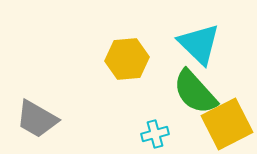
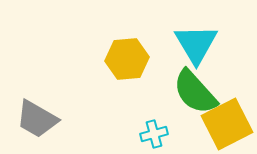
cyan triangle: moved 3 px left; rotated 15 degrees clockwise
cyan cross: moved 1 px left
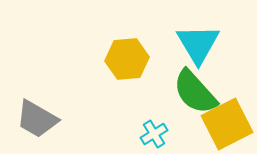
cyan triangle: moved 2 px right
cyan cross: rotated 16 degrees counterclockwise
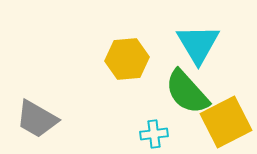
green semicircle: moved 8 px left
yellow square: moved 1 px left, 2 px up
cyan cross: rotated 24 degrees clockwise
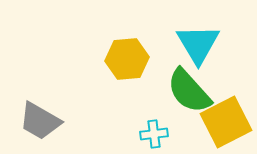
green semicircle: moved 2 px right, 1 px up
gray trapezoid: moved 3 px right, 2 px down
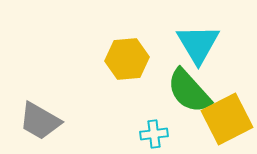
yellow square: moved 1 px right, 3 px up
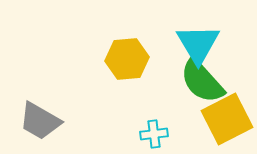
green semicircle: moved 13 px right, 10 px up
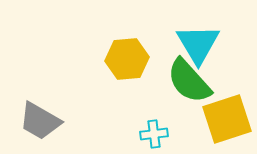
green semicircle: moved 13 px left
yellow square: rotated 9 degrees clockwise
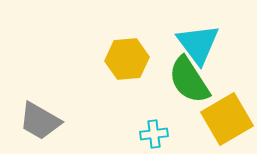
cyan triangle: rotated 6 degrees counterclockwise
green semicircle: moved 1 px up; rotated 9 degrees clockwise
yellow square: rotated 12 degrees counterclockwise
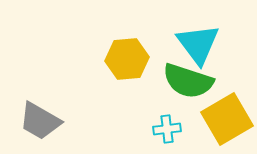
green semicircle: moved 1 px left, 1 px down; rotated 39 degrees counterclockwise
cyan cross: moved 13 px right, 5 px up
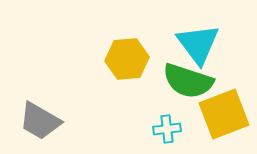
yellow square: moved 3 px left, 5 px up; rotated 9 degrees clockwise
